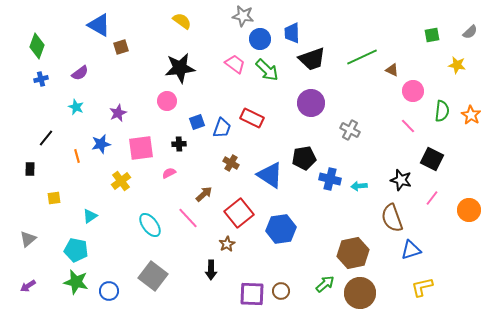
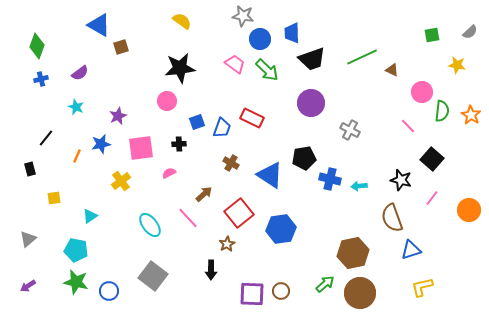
pink circle at (413, 91): moved 9 px right, 1 px down
purple star at (118, 113): moved 3 px down
orange line at (77, 156): rotated 40 degrees clockwise
black square at (432, 159): rotated 15 degrees clockwise
black rectangle at (30, 169): rotated 16 degrees counterclockwise
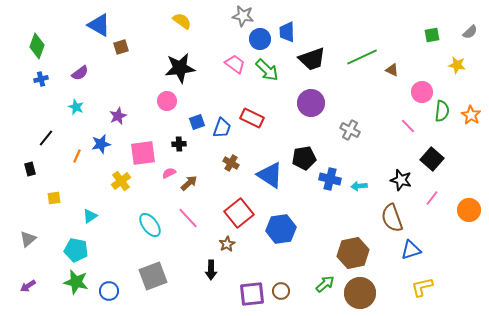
blue trapezoid at (292, 33): moved 5 px left, 1 px up
pink square at (141, 148): moved 2 px right, 5 px down
brown arrow at (204, 194): moved 15 px left, 11 px up
gray square at (153, 276): rotated 32 degrees clockwise
purple square at (252, 294): rotated 8 degrees counterclockwise
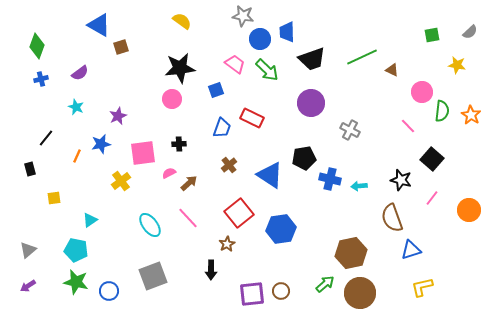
pink circle at (167, 101): moved 5 px right, 2 px up
blue square at (197, 122): moved 19 px right, 32 px up
brown cross at (231, 163): moved 2 px left, 2 px down; rotated 21 degrees clockwise
cyan triangle at (90, 216): moved 4 px down
gray triangle at (28, 239): moved 11 px down
brown hexagon at (353, 253): moved 2 px left
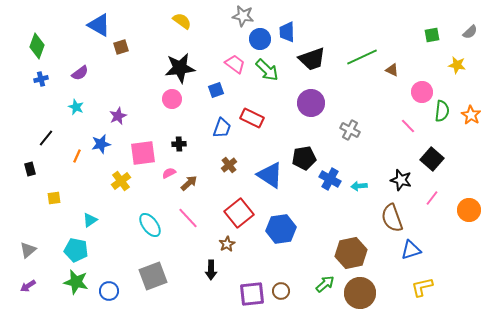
blue cross at (330, 179): rotated 15 degrees clockwise
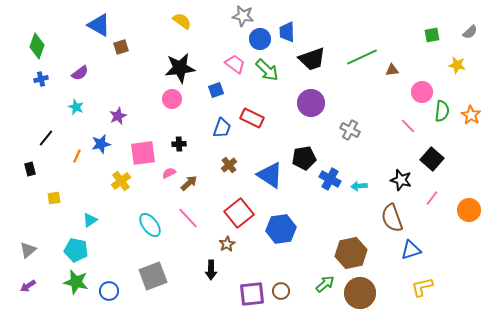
brown triangle at (392, 70): rotated 32 degrees counterclockwise
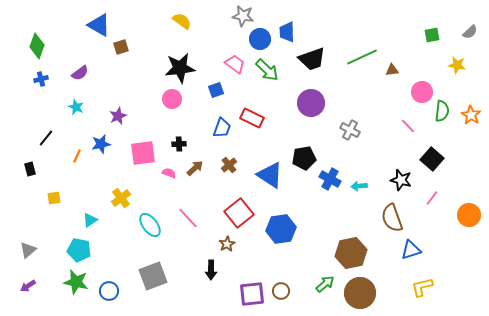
pink semicircle at (169, 173): rotated 48 degrees clockwise
yellow cross at (121, 181): moved 17 px down
brown arrow at (189, 183): moved 6 px right, 15 px up
orange circle at (469, 210): moved 5 px down
cyan pentagon at (76, 250): moved 3 px right
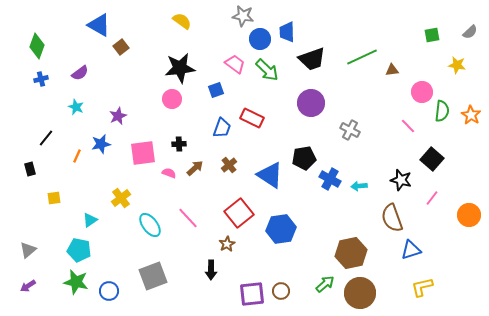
brown square at (121, 47): rotated 21 degrees counterclockwise
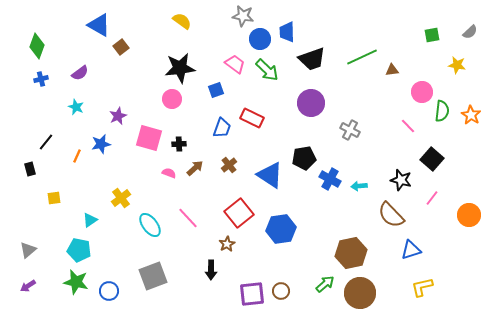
black line at (46, 138): moved 4 px down
pink square at (143, 153): moved 6 px right, 15 px up; rotated 24 degrees clockwise
brown semicircle at (392, 218): moved 1 px left, 3 px up; rotated 24 degrees counterclockwise
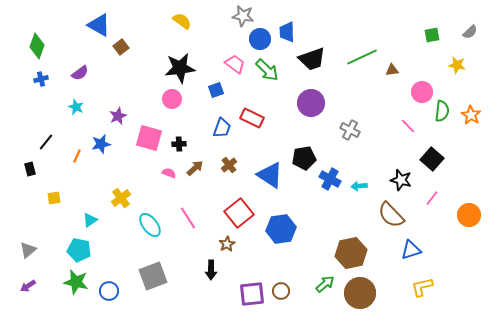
pink line at (188, 218): rotated 10 degrees clockwise
